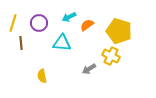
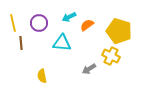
yellow line: rotated 30 degrees counterclockwise
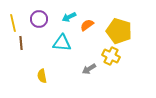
purple circle: moved 4 px up
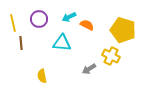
orange semicircle: rotated 64 degrees clockwise
yellow pentagon: moved 4 px right, 1 px up
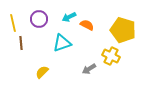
cyan triangle: rotated 24 degrees counterclockwise
yellow semicircle: moved 4 px up; rotated 56 degrees clockwise
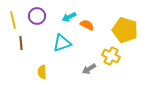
purple circle: moved 2 px left, 3 px up
yellow line: moved 3 px up
yellow pentagon: moved 2 px right
yellow semicircle: rotated 48 degrees counterclockwise
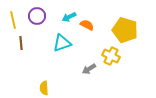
yellow semicircle: moved 2 px right, 16 px down
